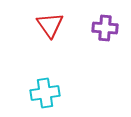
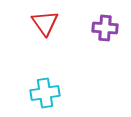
red triangle: moved 5 px left, 2 px up
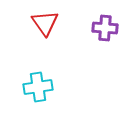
cyan cross: moved 7 px left, 6 px up
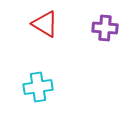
red triangle: moved 1 px down; rotated 24 degrees counterclockwise
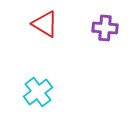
cyan cross: moved 5 px down; rotated 28 degrees counterclockwise
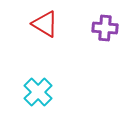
cyan cross: rotated 8 degrees counterclockwise
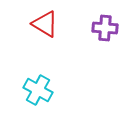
cyan cross: moved 2 px up; rotated 16 degrees counterclockwise
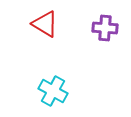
cyan cross: moved 15 px right, 1 px down
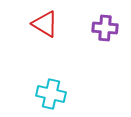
cyan cross: moved 2 px left, 3 px down; rotated 16 degrees counterclockwise
